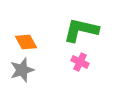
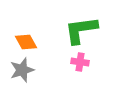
green L-shape: rotated 21 degrees counterclockwise
pink cross: rotated 18 degrees counterclockwise
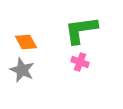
pink cross: rotated 12 degrees clockwise
gray star: rotated 30 degrees counterclockwise
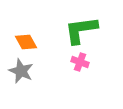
gray star: moved 1 px left, 1 px down
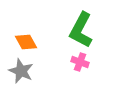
green L-shape: rotated 54 degrees counterclockwise
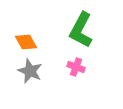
pink cross: moved 4 px left, 5 px down
gray star: moved 9 px right
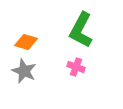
orange diamond: rotated 45 degrees counterclockwise
gray star: moved 6 px left
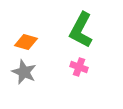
pink cross: moved 3 px right
gray star: moved 1 px down
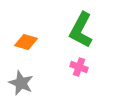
gray star: moved 3 px left, 11 px down
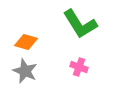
green L-shape: moved 1 px left, 6 px up; rotated 60 degrees counterclockwise
gray star: moved 4 px right, 12 px up
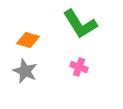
orange diamond: moved 2 px right, 2 px up
